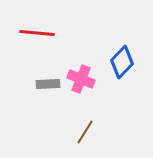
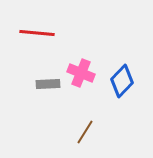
blue diamond: moved 19 px down
pink cross: moved 6 px up
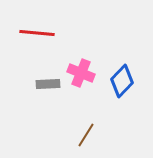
brown line: moved 1 px right, 3 px down
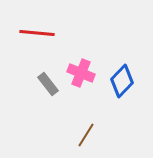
gray rectangle: rotated 55 degrees clockwise
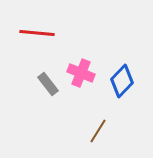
brown line: moved 12 px right, 4 px up
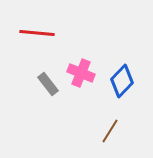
brown line: moved 12 px right
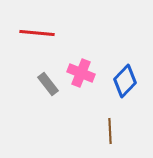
blue diamond: moved 3 px right
brown line: rotated 35 degrees counterclockwise
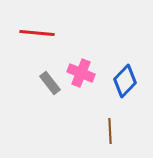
gray rectangle: moved 2 px right, 1 px up
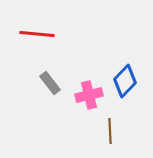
red line: moved 1 px down
pink cross: moved 8 px right, 22 px down; rotated 36 degrees counterclockwise
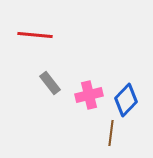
red line: moved 2 px left, 1 px down
blue diamond: moved 1 px right, 19 px down
brown line: moved 1 px right, 2 px down; rotated 10 degrees clockwise
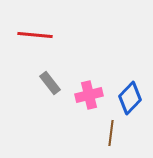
blue diamond: moved 4 px right, 2 px up
